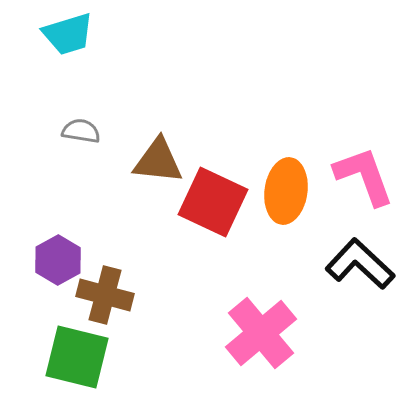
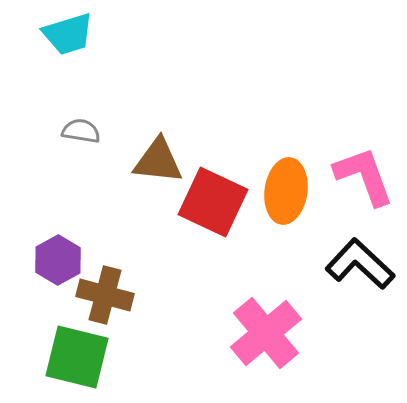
pink cross: moved 5 px right
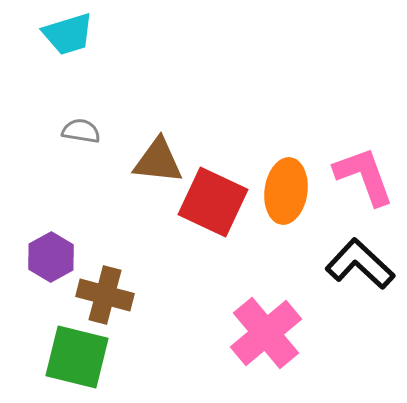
purple hexagon: moved 7 px left, 3 px up
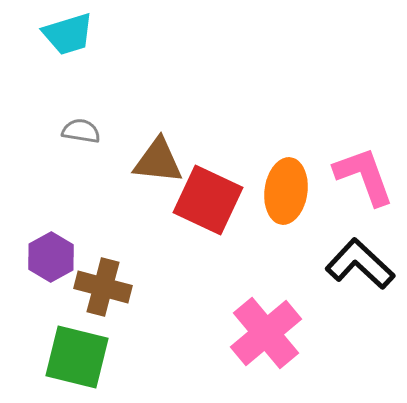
red square: moved 5 px left, 2 px up
brown cross: moved 2 px left, 8 px up
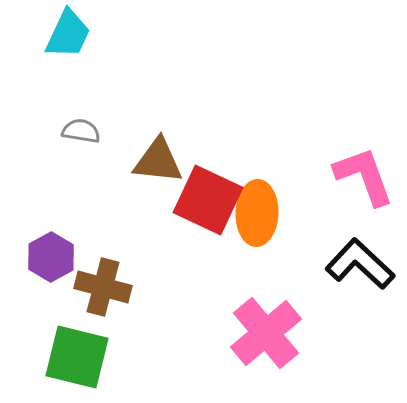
cyan trapezoid: rotated 48 degrees counterclockwise
orange ellipse: moved 29 px left, 22 px down; rotated 6 degrees counterclockwise
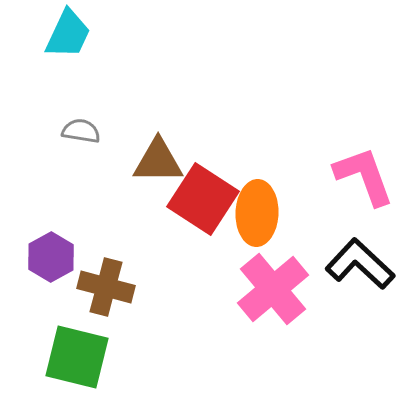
brown triangle: rotated 6 degrees counterclockwise
red square: moved 5 px left, 1 px up; rotated 8 degrees clockwise
brown cross: moved 3 px right
pink cross: moved 7 px right, 44 px up
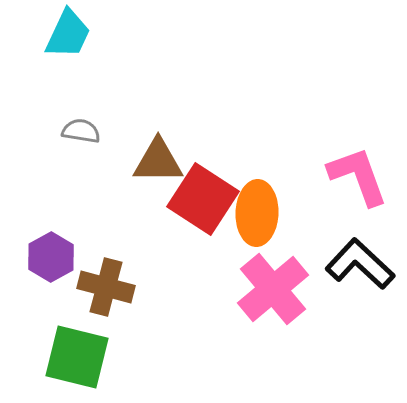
pink L-shape: moved 6 px left
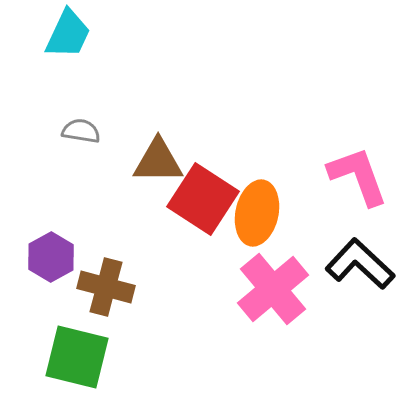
orange ellipse: rotated 10 degrees clockwise
